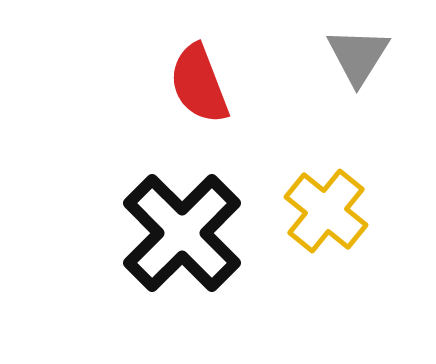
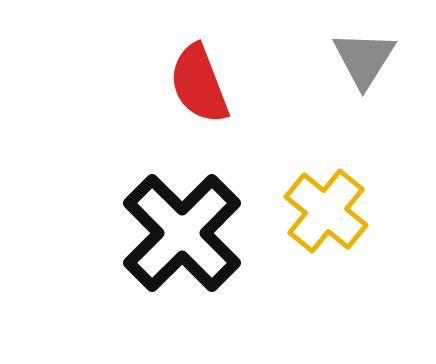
gray triangle: moved 6 px right, 3 px down
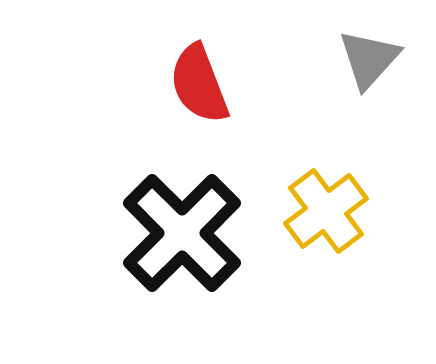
gray triangle: moved 5 px right; rotated 10 degrees clockwise
yellow cross: rotated 14 degrees clockwise
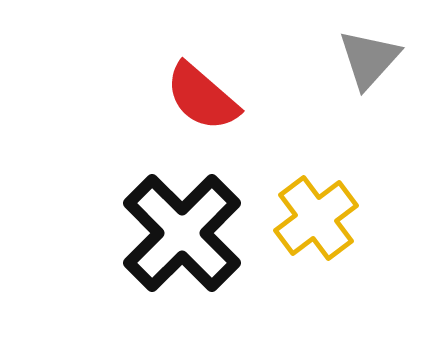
red semicircle: moved 3 px right, 13 px down; rotated 28 degrees counterclockwise
yellow cross: moved 10 px left, 7 px down
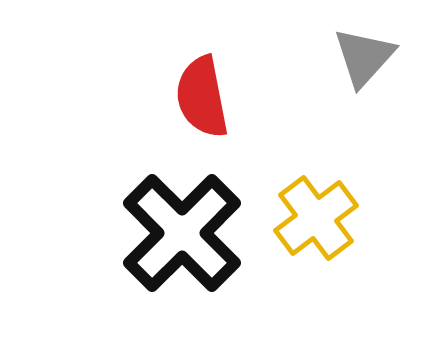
gray triangle: moved 5 px left, 2 px up
red semicircle: rotated 38 degrees clockwise
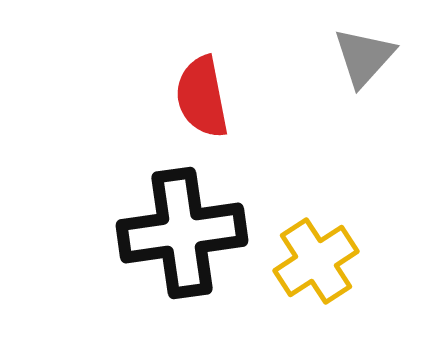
yellow cross: moved 43 px down; rotated 4 degrees clockwise
black cross: rotated 37 degrees clockwise
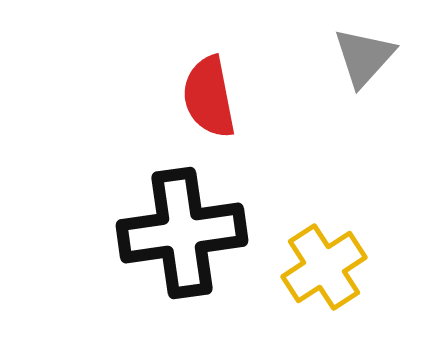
red semicircle: moved 7 px right
yellow cross: moved 8 px right, 6 px down
